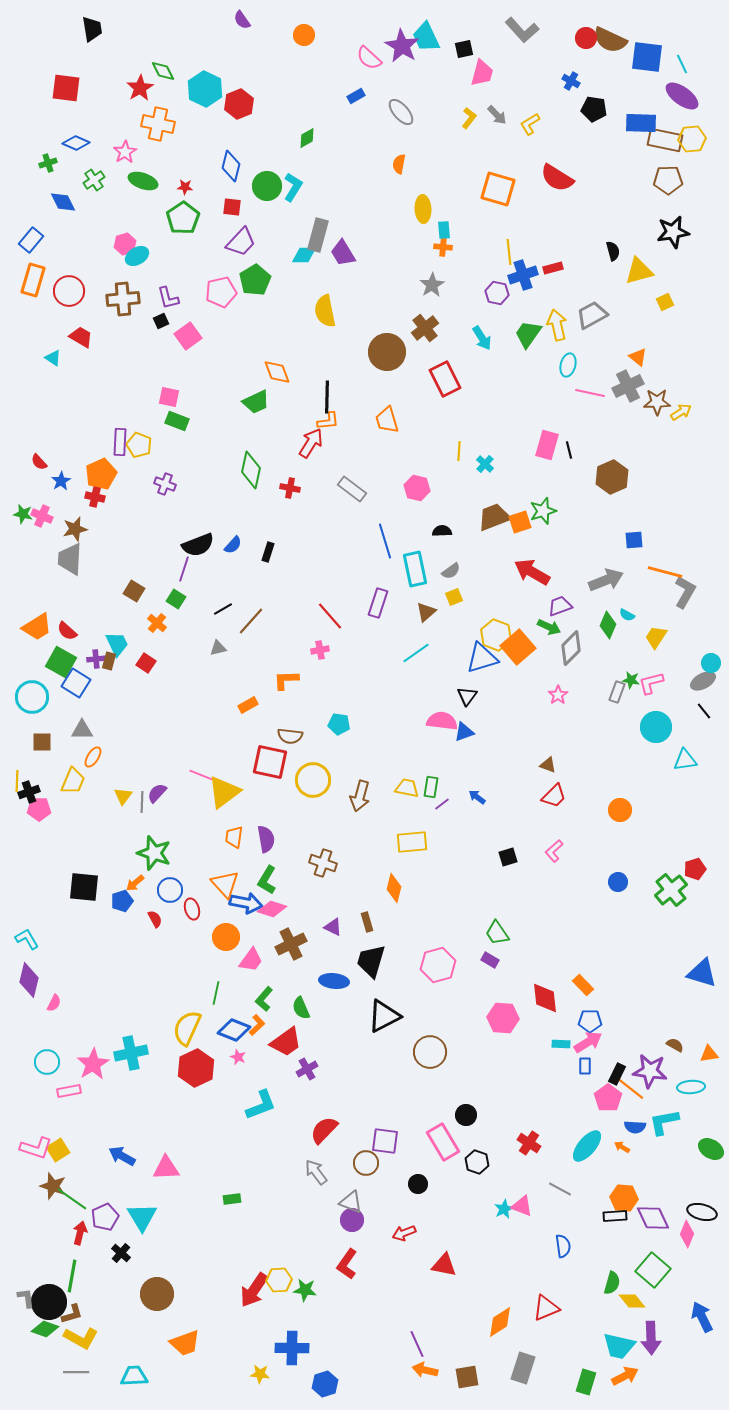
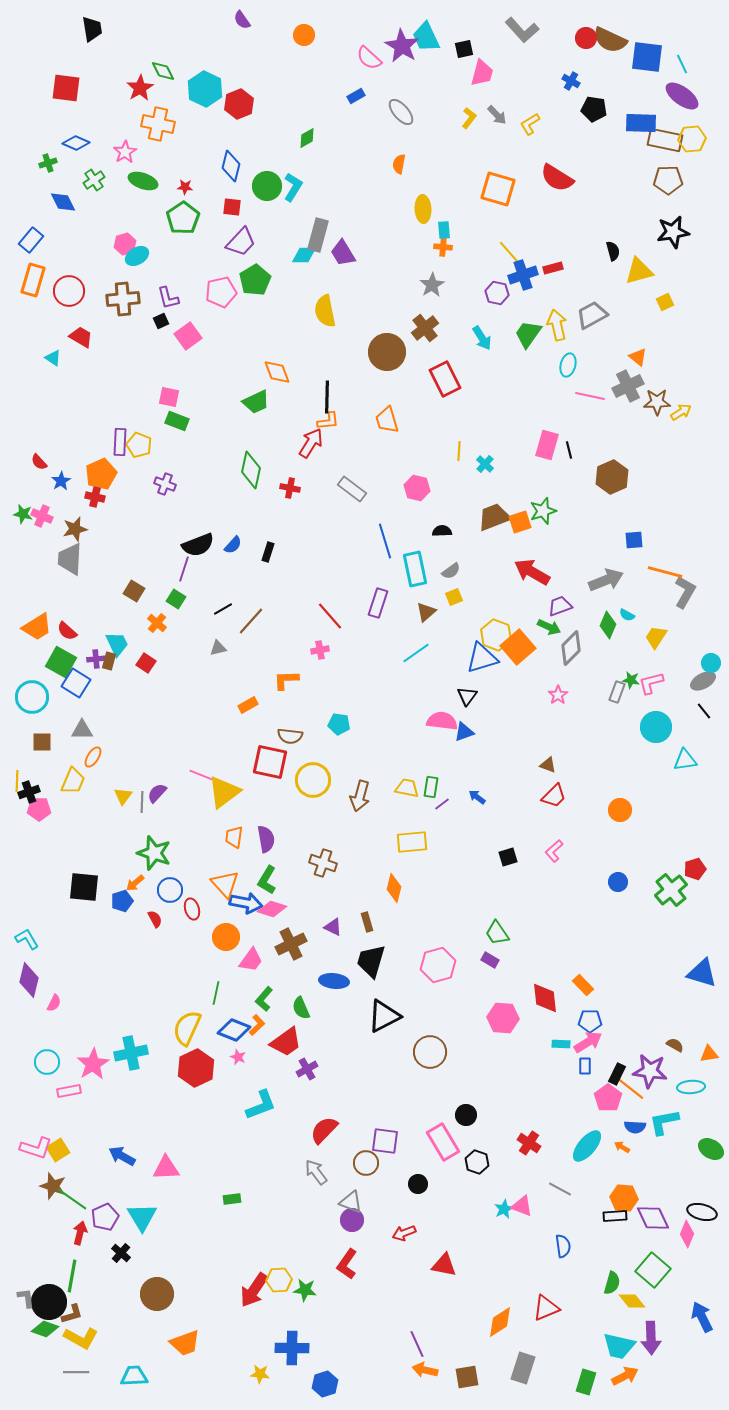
yellow line at (509, 252): rotated 35 degrees counterclockwise
pink line at (590, 393): moved 3 px down
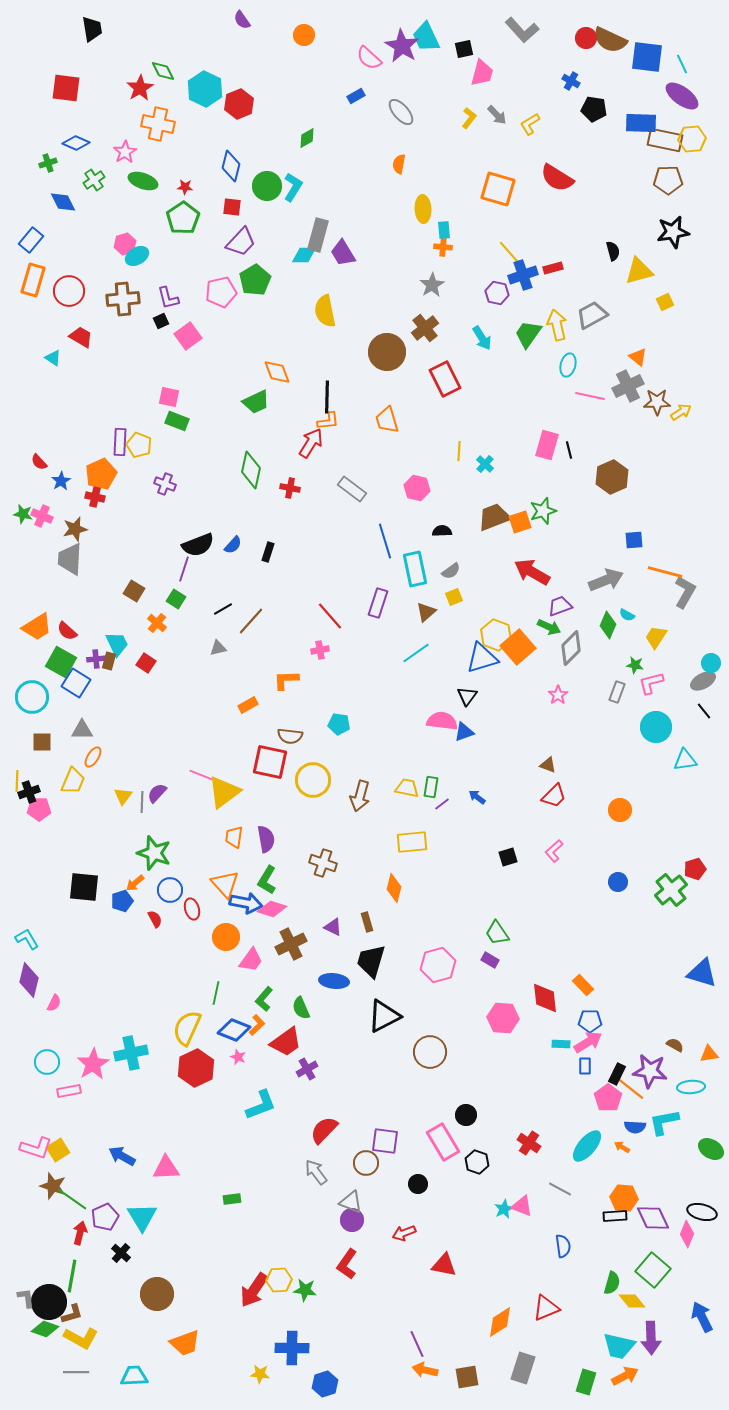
green star at (631, 680): moved 4 px right, 15 px up
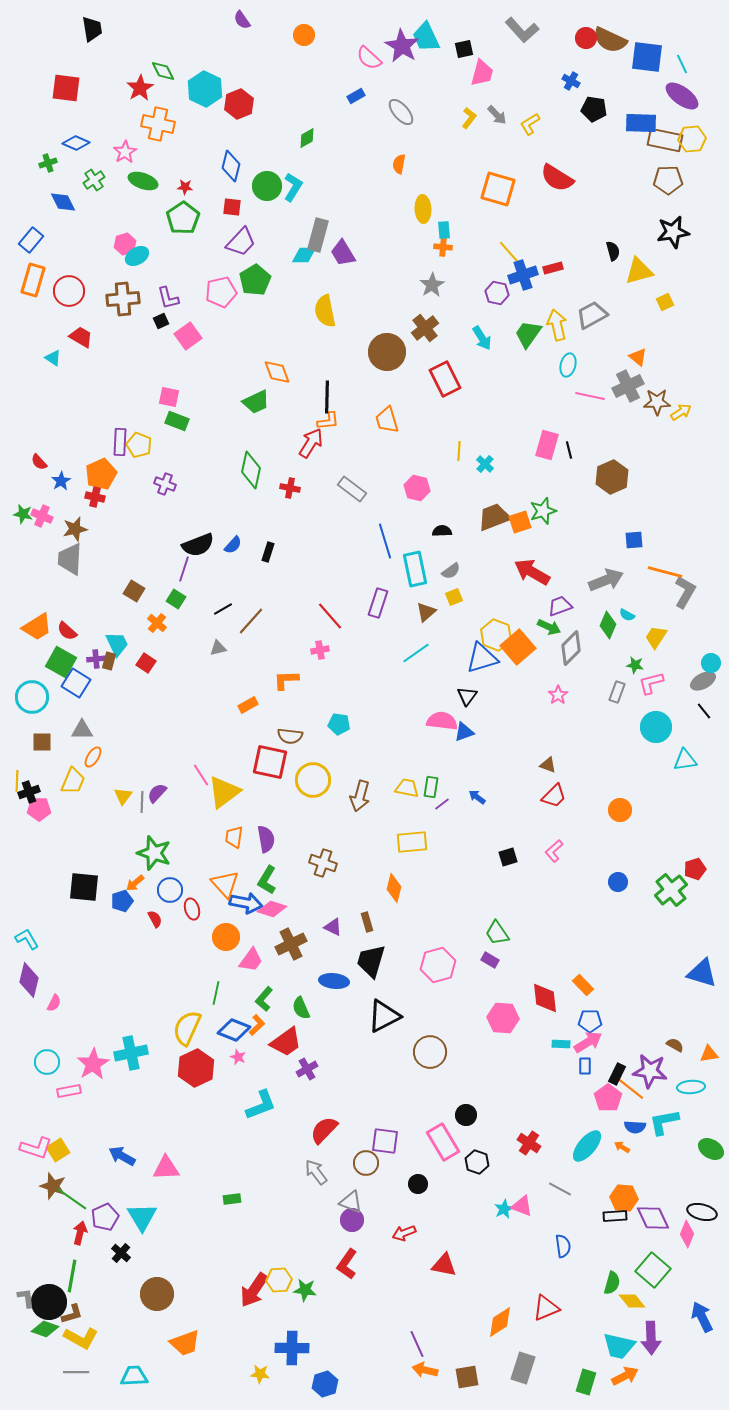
pink line at (201, 775): rotated 35 degrees clockwise
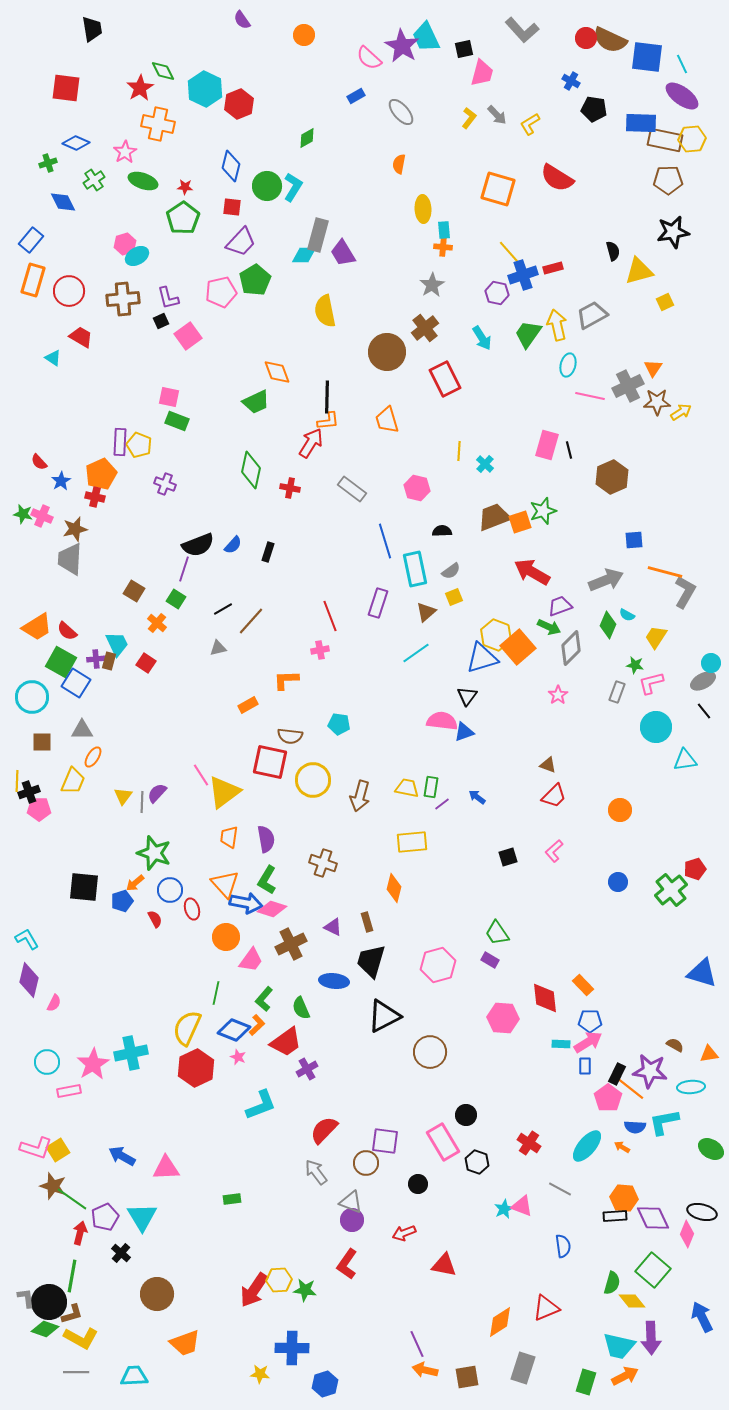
orange triangle at (638, 357): moved 15 px right, 11 px down; rotated 24 degrees clockwise
red line at (330, 616): rotated 20 degrees clockwise
orange trapezoid at (234, 837): moved 5 px left
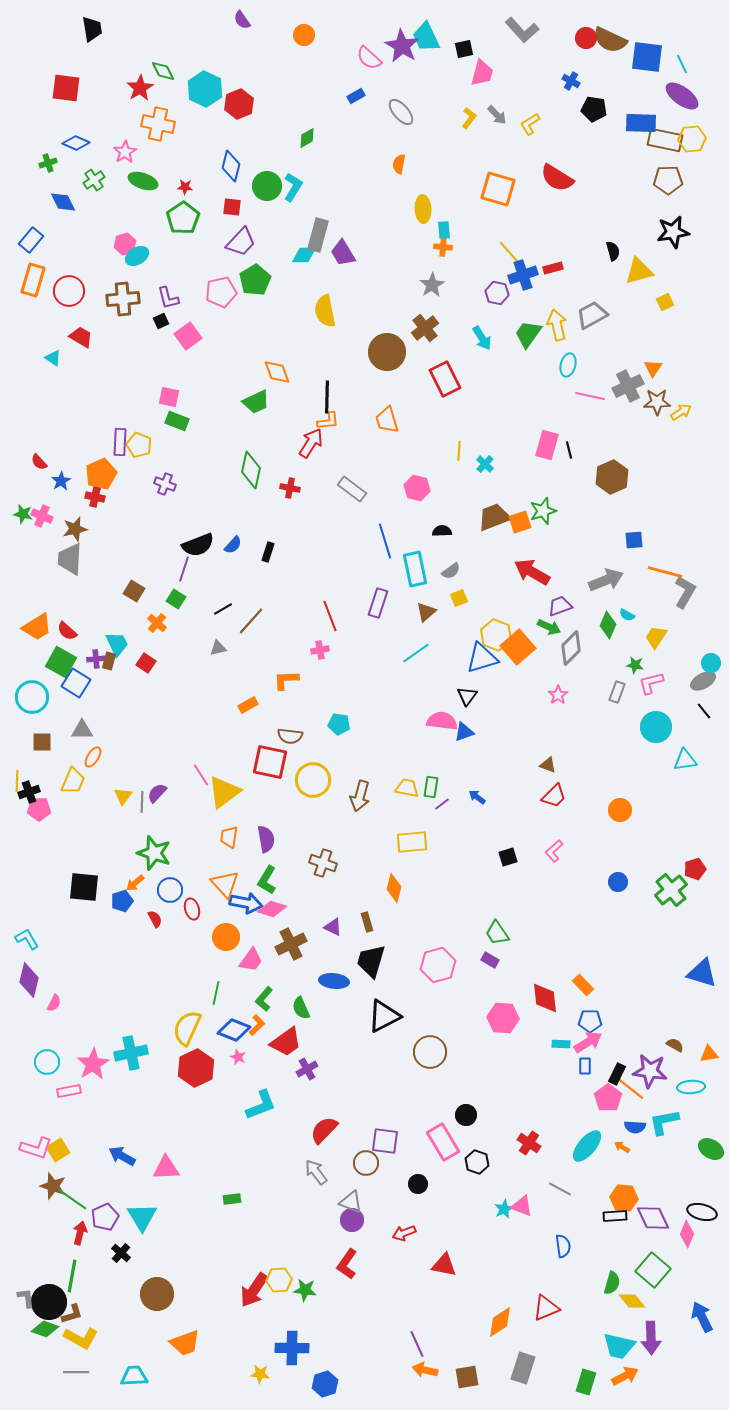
yellow square at (454, 597): moved 5 px right, 1 px down
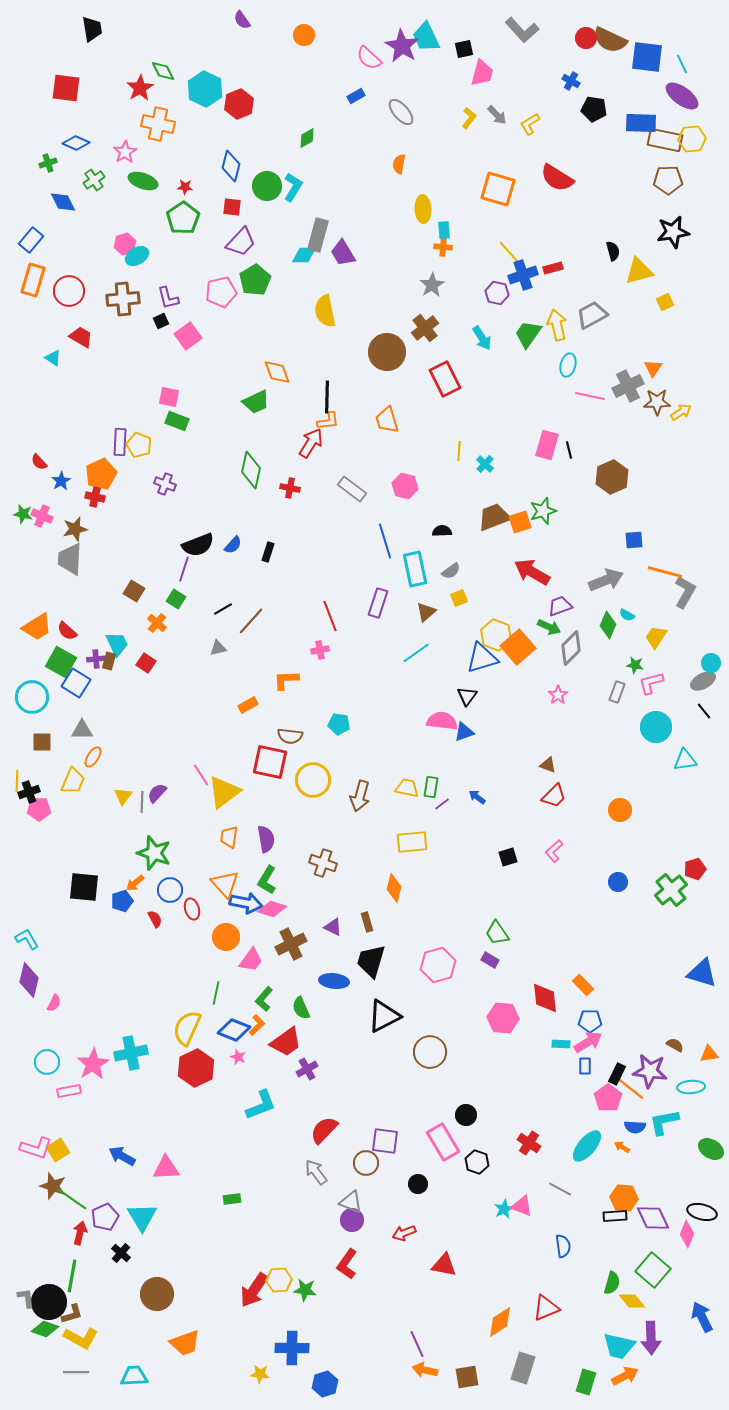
pink hexagon at (417, 488): moved 12 px left, 2 px up
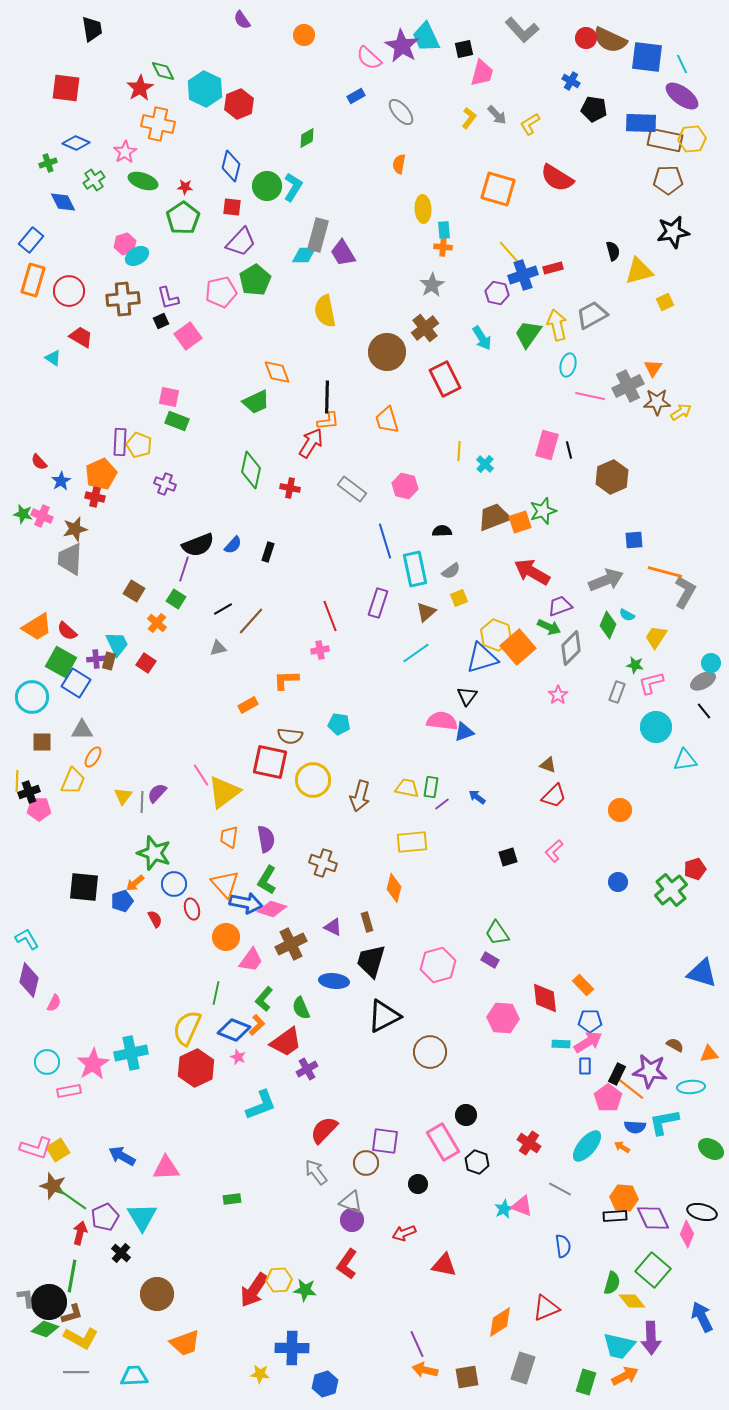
blue circle at (170, 890): moved 4 px right, 6 px up
